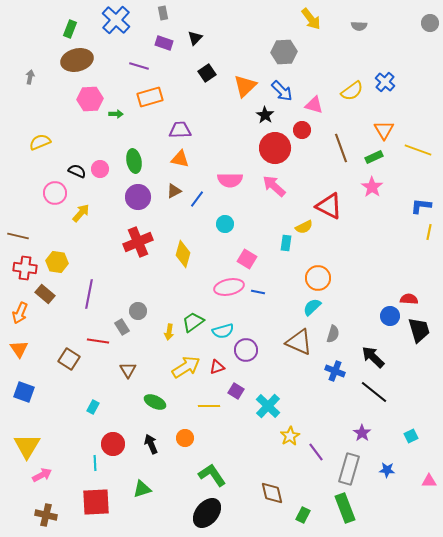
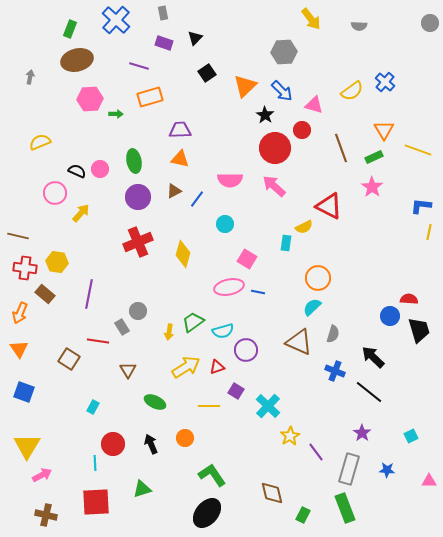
black line at (374, 392): moved 5 px left
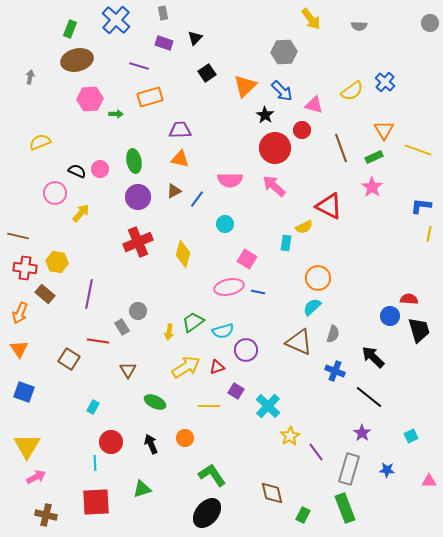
yellow line at (429, 232): moved 2 px down
black line at (369, 392): moved 5 px down
red circle at (113, 444): moved 2 px left, 2 px up
pink arrow at (42, 475): moved 6 px left, 2 px down
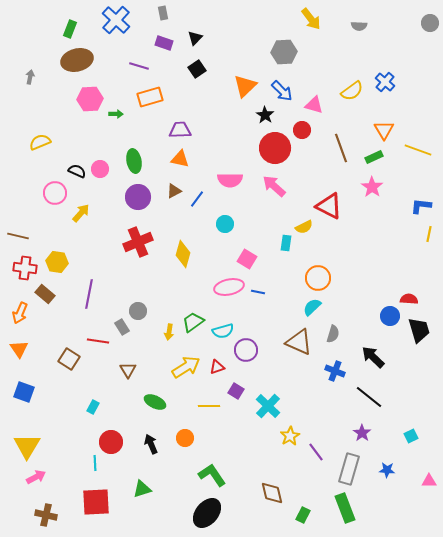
black square at (207, 73): moved 10 px left, 4 px up
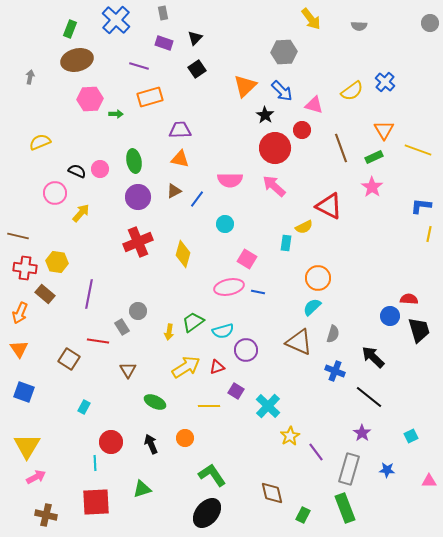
cyan rectangle at (93, 407): moved 9 px left
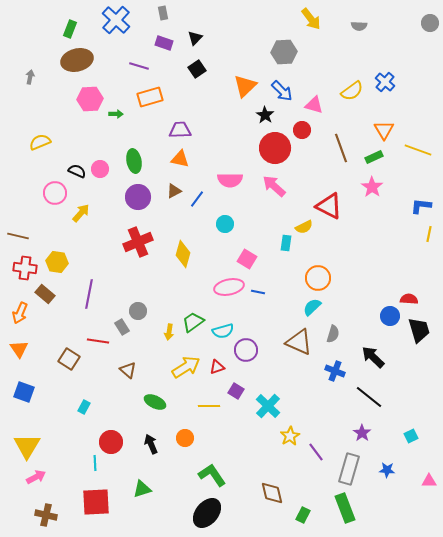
brown triangle at (128, 370): rotated 18 degrees counterclockwise
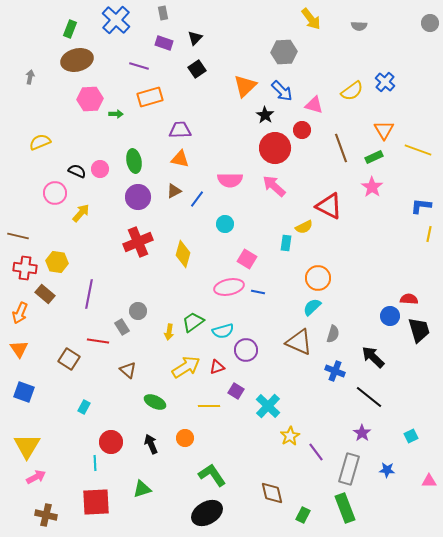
black ellipse at (207, 513): rotated 20 degrees clockwise
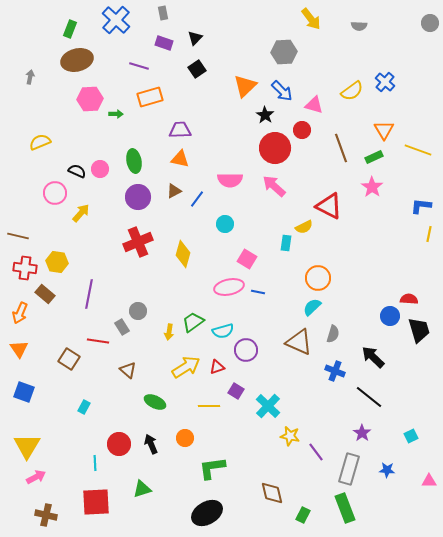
yellow star at (290, 436): rotated 30 degrees counterclockwise
red circle at (111, 442): moved 8 px right, 2 px down
green L-shape at (212, 475): moved 7 px up; rotated 64 degrees counterclockwise
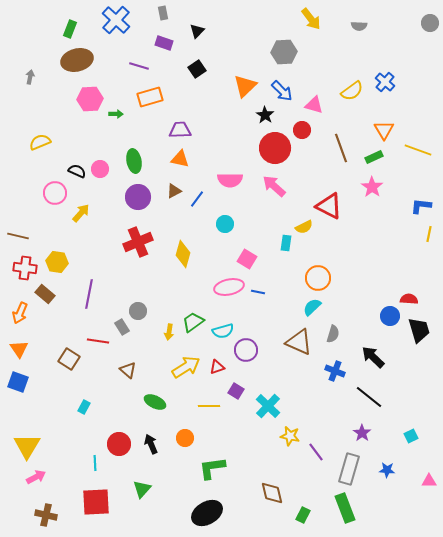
black triangle at (195, 38): moved 2 px right, 7 px up
blue square at (24, 392): moved 6 px left, 10 px up
green triangle at (142, 489): rotated 30 degrees counterclockwise
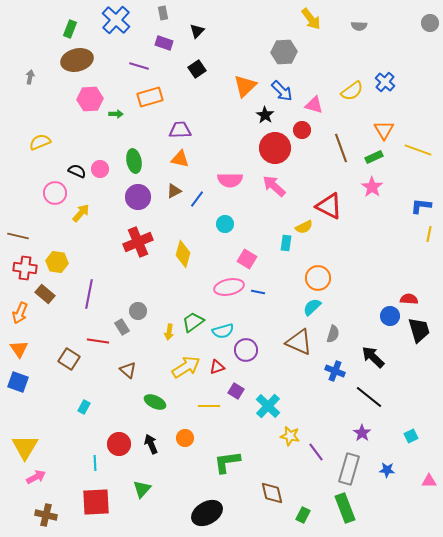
yellow triangle at (27, 446): moved 2 px left, 1 px down
green L-shape at (212, 468): moved 15 px right, 6 px up
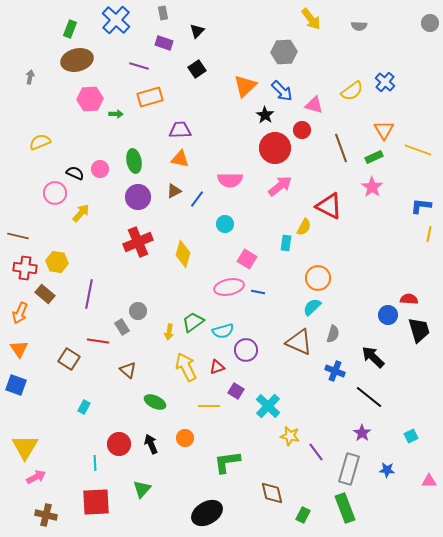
black semicircle at (77, 171): moved 2 px left, 2 px down
pink arrow at (274, 186): moved 6 px right; rotated 100 degrees clockwise
yellow semicircle at (304, 227): rotated 36 degrees counterclockwise
blue circle at (390, 316): moved 2 px left, 1 px up
yellow arrow at (186, 367): rotated 84 degrees counterclockwise
blue square at (18, 382): moved 2 px left, 3 px down
